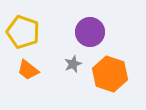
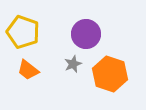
purple circle: moved 4 px left, 2 px down
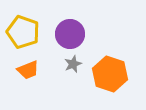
purple circle: moved 16 px left
orange trapezoid: rotated 60 degrees counterclockwise
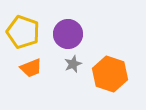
purple circle: moved 2 px left
orange trapezoid: moved 3 px right, 2 px up
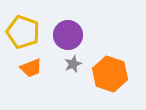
purple circle: moved 1 px down
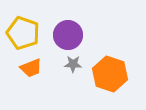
yellow pentagon: moved 1 px down
gray star: rotated 24 degrees clockwise
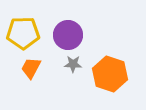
yellow pentagon: rotated 20 degrees counterclockwise
orange trapezoid: rotated 140 degrees clockwise
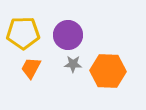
orange hexagon: moved 2 px left, 3 px up; rotated 16 degrees counterclockwise
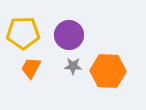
purple circle: moved 1 px right
gray star: moved 2 px down
